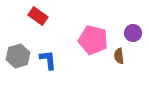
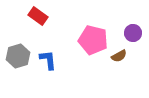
brown semicircle: rotated 112 degrees counterclockwise
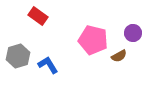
blue L-shape: moved 5 px down; rotated 25 degrees counterclockwise
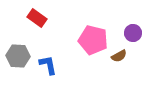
red rectangle: moved 1 px left, 2 px down
gray hexagon: rotated 20 degrees clockwise
blue L-shape: rotated 20 degrees clockwise
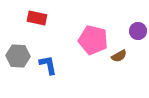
red rectangle: rotated 24 degrees counterclockwise
purple circle: moved 5 px right, 2 px up
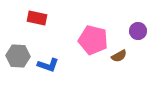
blue L-shape: rotated 120 degrees clockwise
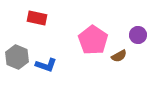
purple circle: moved 4 px down
pink pentagon: rotated 20 degrees clockwise
gray hexagon: moved 1 px left, 1 px down; rotated 20 degrees clockwise
blue L-shape: moved 2 px left
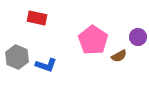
purple circle: moved 2 px down
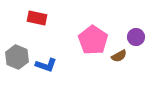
purple circle: moved 2 px left
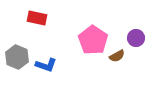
purple circle: moved 1 px down
brown semicircle: moved 2 px left
